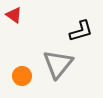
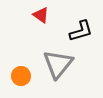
red triangle: moved 27 px right
orange circle: moved 1 px left
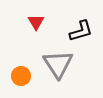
red triangle: moved 5 px left, 7 px down; rotated 24 degrees clockwise
gray triangle: rotated 12 degrees counterclockwise
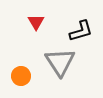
gray triangle: moved 2 px right, 2 px up
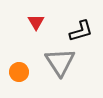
orange circle: moved 2 px left, 4 px up
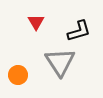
black L-shape: moved 2 px left
orange circle: moved 1 px left, 3 px down
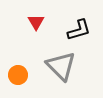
black L-shape: moved 1 px up
gray triangle: moved 1 px right, 4 px down; rotated 12 degrees counterclockwise
